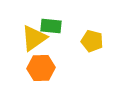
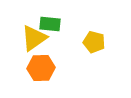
green rectangle: moved 1 px left, 2 px up
yellow pentagon: moved 2 px right, 1 px down
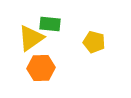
yellow triangle: moved 3 px left
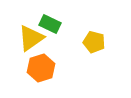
green rectangle: rotated 20 degrees clockwise
orange hexagon: rotated 16 degrees counterclockwise
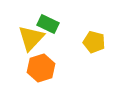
green rectangle: moved 2 px left
yellow triangle: rotated 12 degrees counterclockwise
